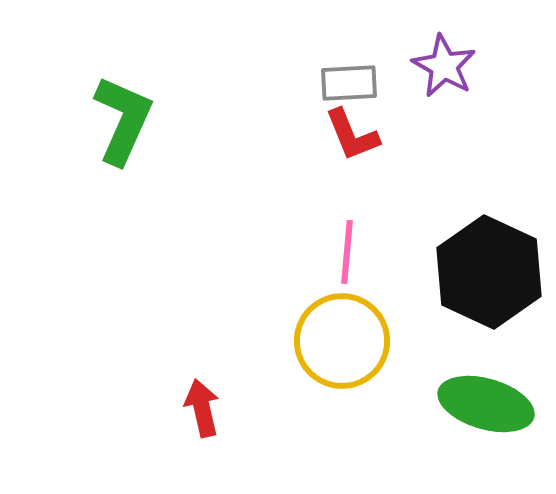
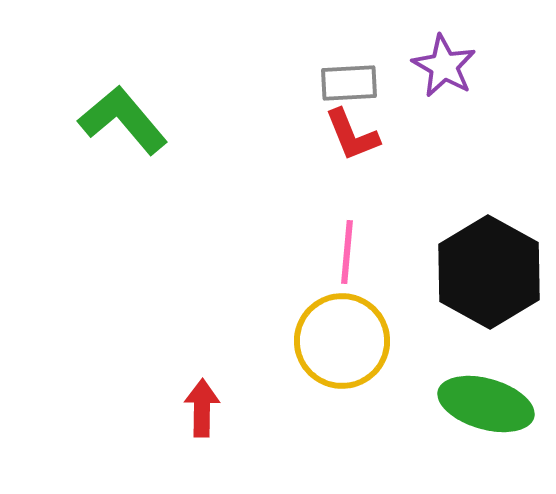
green L-shape: rotated 64 degrees counterclockwise
black hexagon: rotated 4 degrees clockwise
red arrow: rotated 14 degrees clockwise
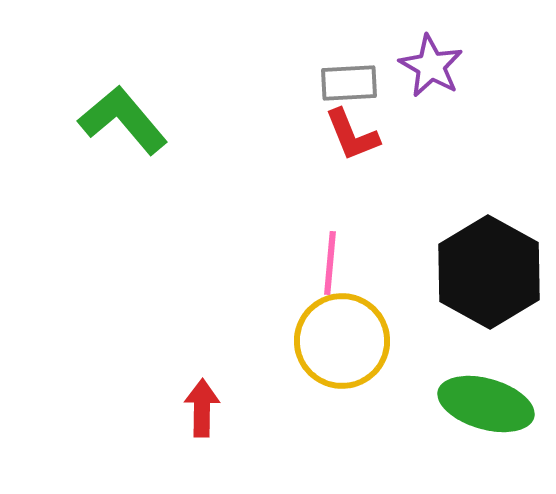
purple star: moved 13 px left
pink line: moved 17 px left, 11 px down
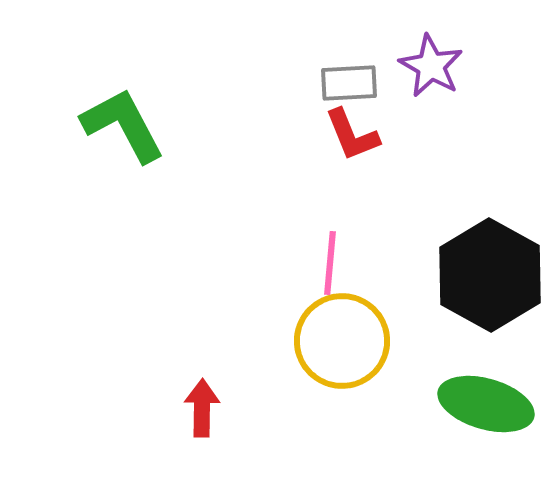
green L-shape: moved 5 px down; rotated 12 degrees clockwise
black hexagon: moved 1 px right, 3 px down
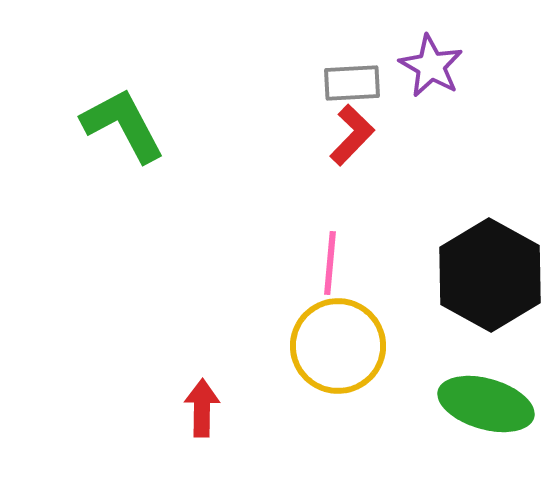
gray rectangle: moved 3 px right
red L-shape: rotated 114 degrees counterclockwise
yellow circle: moved 4 px left, 5 px down
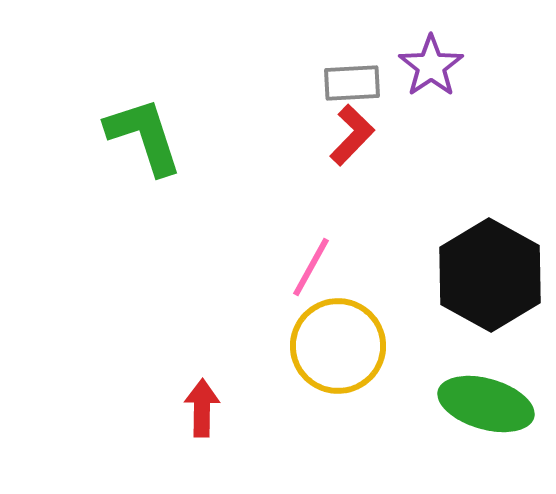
purple star: rotated 8 degrees clockwise
green L-shape: moved 21 px right, 11 px down; rotated 10 degrees clockwise
pink line: moved 19 px left, 4 px down; rotated 24 degrees clockwise
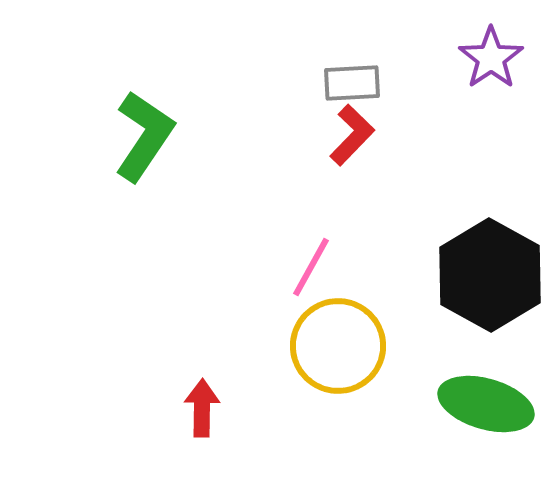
purple star: moved 60 px right, 8 px up
green L-shape: rotated 52 degrees clockwise
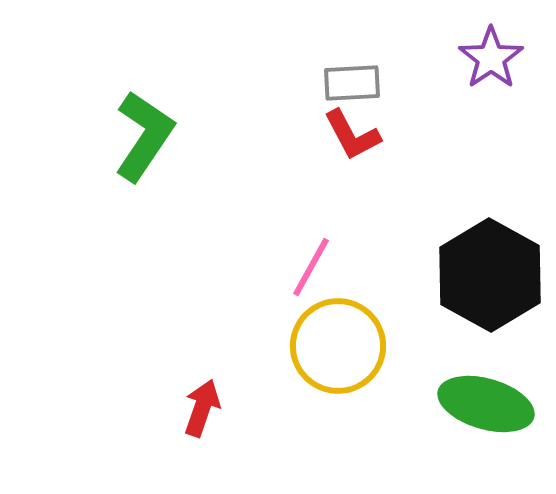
red L-shape: rotated 108 degrees clockwise
red arrow: rotated 18 degrees clockwise
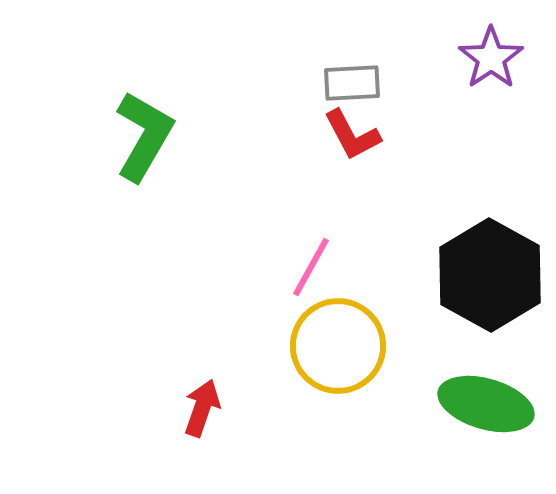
green L-shape: rotated 4 degrees counterclockwise
